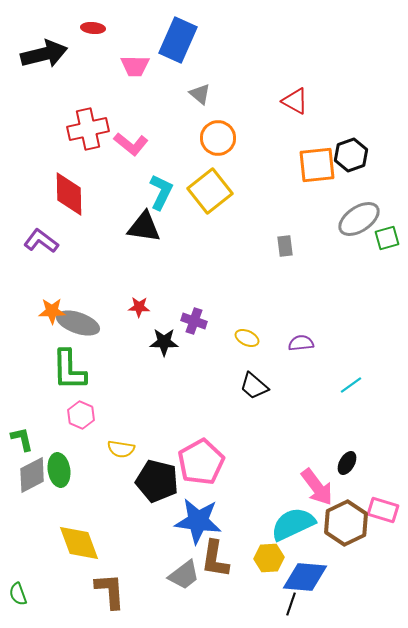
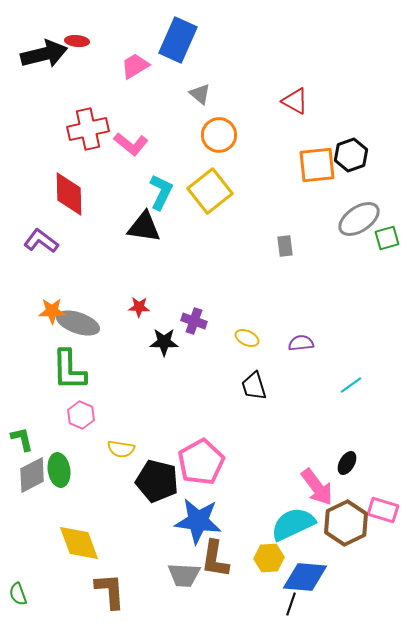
red ellipse at (93, 28): moved 16 px left, 13 px down
pink trapezoid at (135, 66): rotated 148 degrees clockwise
orange circle at (218, 138): moved 1 px right, 3 px up
black trapezoid at (254, 386): rotated 32 degrees clockwise
gray trapezoid at (184, 575): rotated 40 degrees clockwise
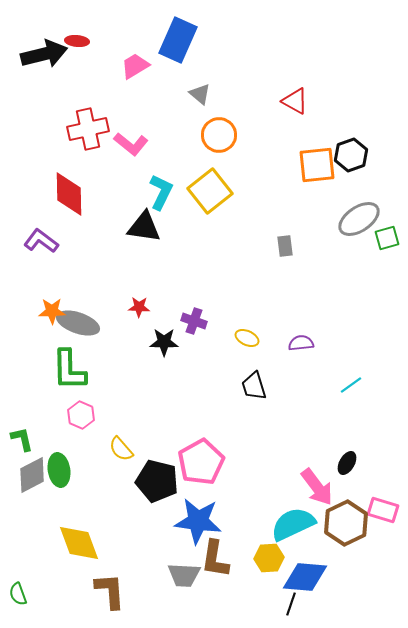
yellow semicircle at (121, 449): rotated 40 degrees clockwise
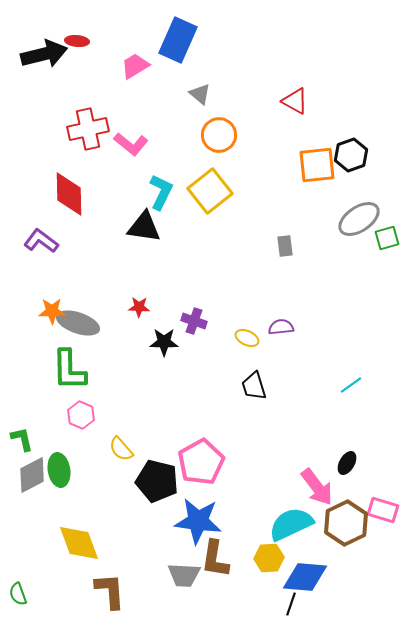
purple semicircle at (301, 343): moved 20 px left, 16 px up
cyan semicircle at (293, 524): moved 2 px left
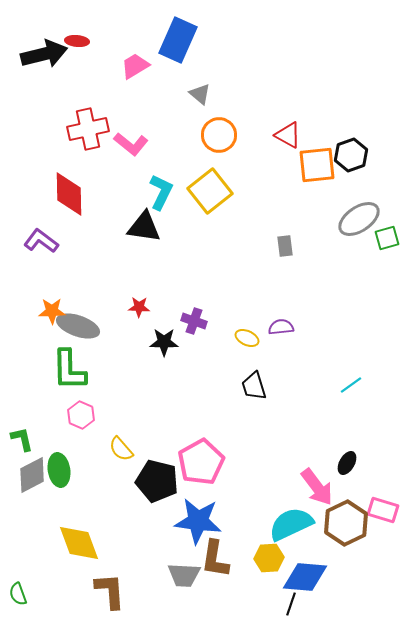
red triangle at (295, 101): moved 7 px left, 34 px down
gray ellipse at (78, 323): moved 3 px down
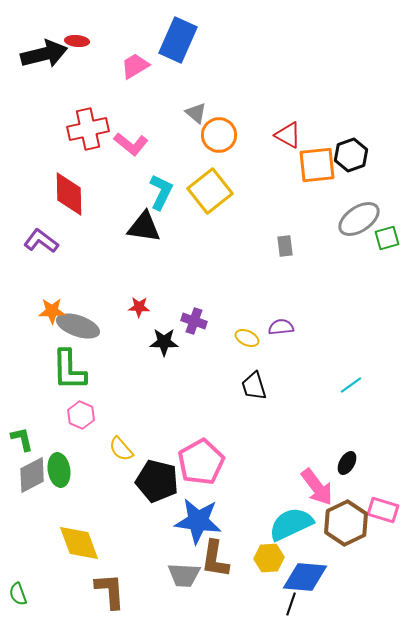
gray triangle at (200, 94): moved 4 px left, 19 px down
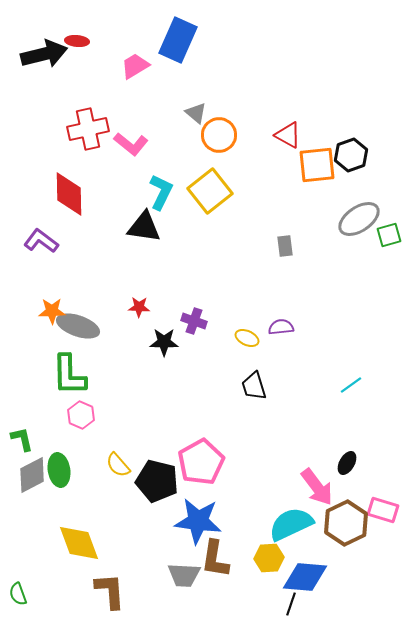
green square at (387, 238): moved 2 px right, 3 px up
green L-shape at (69, 370): moved 5 px down
yellow semicircle at (121, 449): moved 3 px left, 16 px down
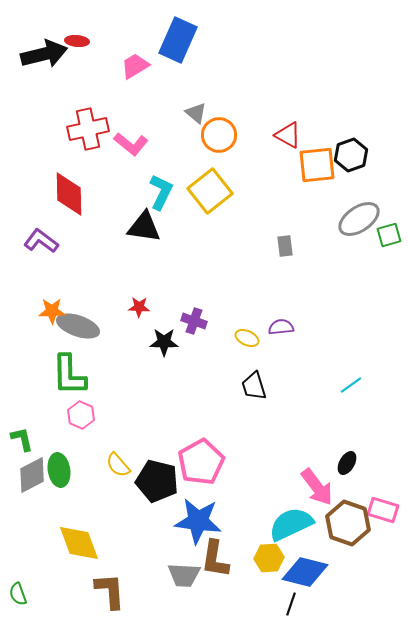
brown hexagon at (346, 523): moved 2 px right; rotated 15 degrees counterclockwise
blue diamond at (305, 577): moved 5 px up; rotated 9 degrees clockwise
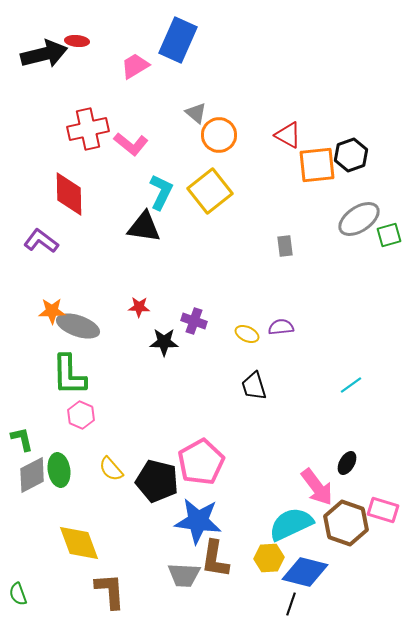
yellow ellipse at (247, 338): moved 4 px up
yellow semicircle at (118, 465): moved 7 px left, 4 px down
brown hexagon at (348, 523): moved 2 px left
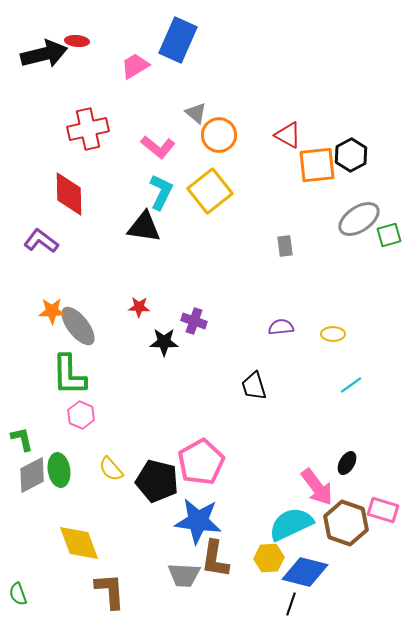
pink L-shape at (131, 144): moved 27 px right, 3 px down
black hexagon at (351, 155): rotated 8 degrees counterclockwise
gray ellipse at (78, 326): rotated 33 degrees clockwise
yellow ellipse at (247, 334): moved 86 px right; rotated 25 degrees counterclockwise
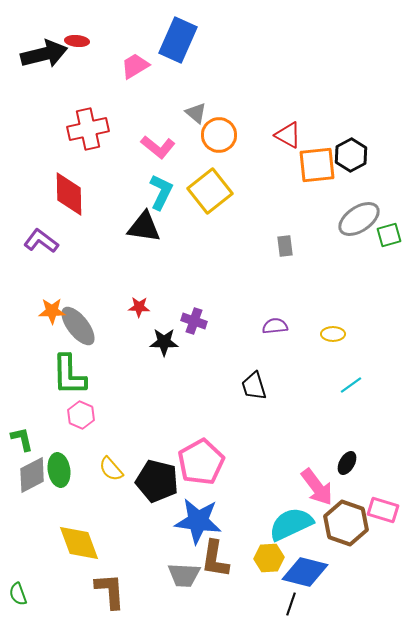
purple semicircle at (281, 327): moved 6 px left, 1 px up
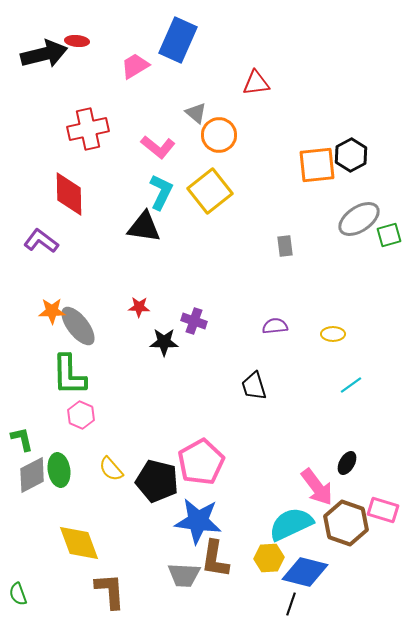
red triangle at (288, 135): moved 32 px left, 52 px up; rotated 36 degrees counterclockwise
